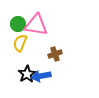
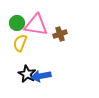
green circle: moved 1 px left, 1 px up
brown cross: moved 5 px right, 20 px up
black star: rotated 12 degrees counterclockwise
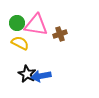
yellow semicircle: rotated 96 degrees clockwise
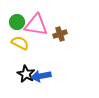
green circle: moved 1 px up
black star: moved 1 px left
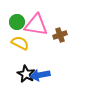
brown cross: moved 1 px down
blue arrow: moved 1 px left, 1 px up
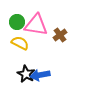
brown cross: rotated 16 degrees counterclockwise
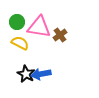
pink triangle: moved 3 px right, 2 px down
blue arrow: moved 1 px right, 1 px up
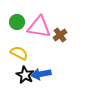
yellow semicircle: moved 1 px left, 10 px down
black star: moved 1 px left, 1 px down
